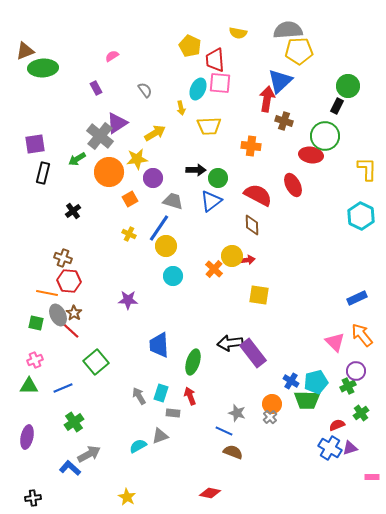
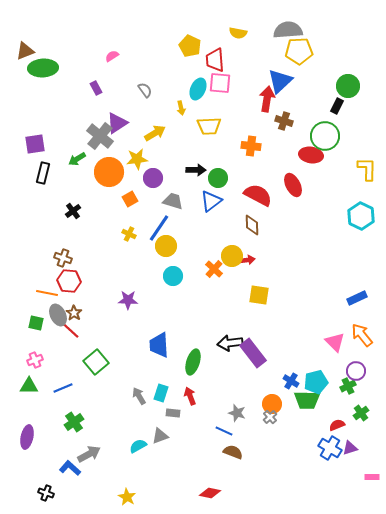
black cross at (33, 498): moved 13 px right, 5 px up; rotated 28 degrees clockwise
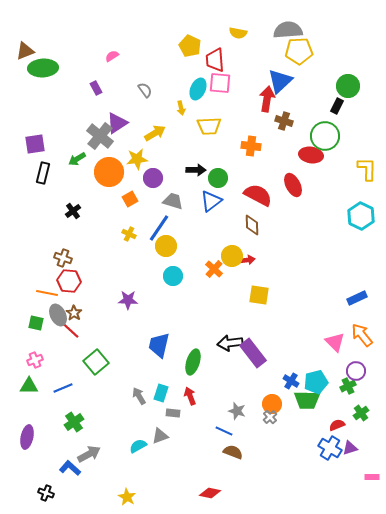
blue trapezoid at (159, 345): rotated 16 degrees clockwise
gray star at (237, 413): moved 2 px up
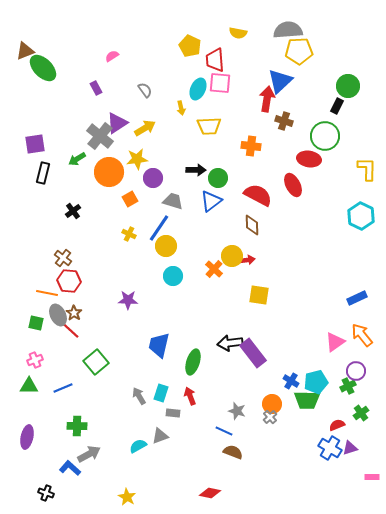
green ellipse at (43, 68): rotated 48 degrees clockwise
yellow arrow at (155, 133): moved 10 px left, 5 px up
red ellipse at (311, 155): moved 2 px left, 4 px down
brown cross at (63, 258): rotated 18 degrees clockwise
pink triangle at (335, 342): rotated 40 degrees clockwise
green cross at (74, 422): moved 3 px right, 4 px down; rotated 36 degrees clockwise
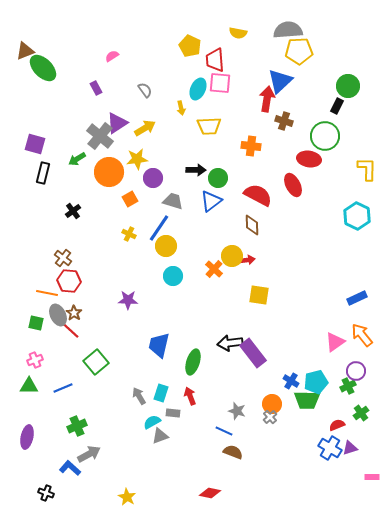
purple square at (35, 144): rotated 25 degrees clockwise
cyan hexagon at (361, 216): moved 4 px left
green cross at (77, 426): rotated 24 degrees counterclockwise
cyan semicircle at (138, 446): moved 14 px right, 24 px up
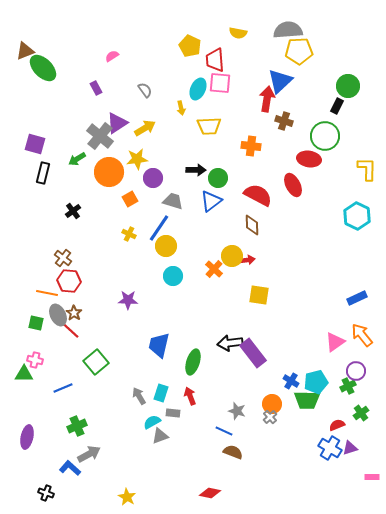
pink cross at (35, 360): rotated 35 degrees clockwise
green triangle at (29, 386): moved 5 px left, 12 px up
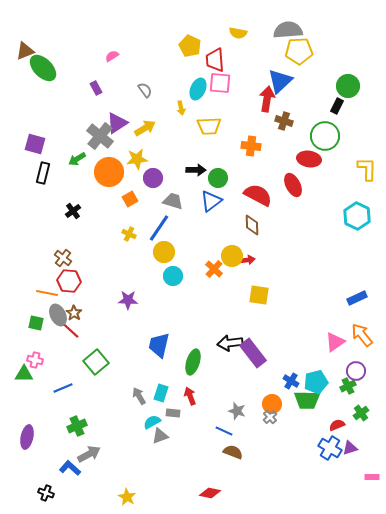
yellow circle at (166, 246): moved 2 px left, 6 px down
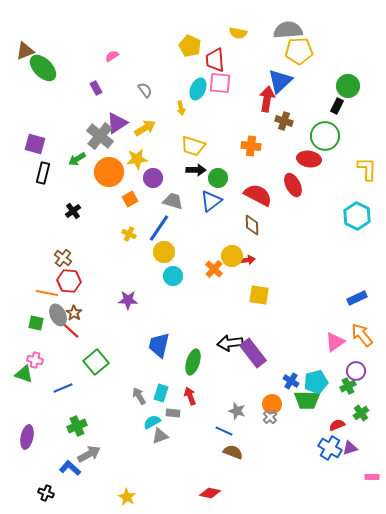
yellow trapezoid at (209, 126): moved 16 px left, 20 px down; rotated 20 degrees clockwise
green triangle at (24, 374): rotated 18 degrees clockwise
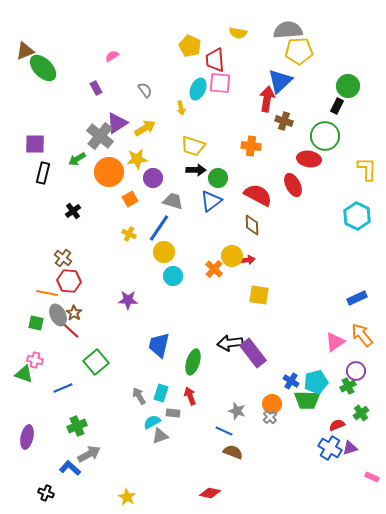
purple square at (35, 144): rotated 15 degrees counterclockwise
pink rectangle at (372, 477): rotated 24 degrees clockwise
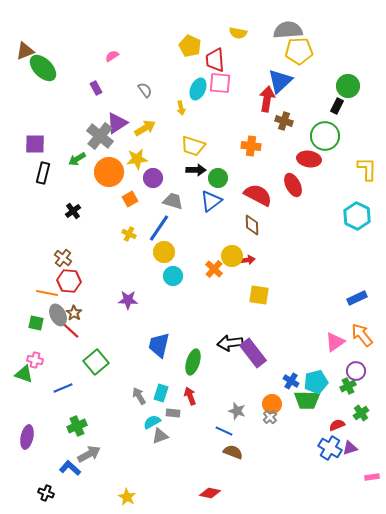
pink rectangle at (372, 477): rotated 32 degrees counterclockwise
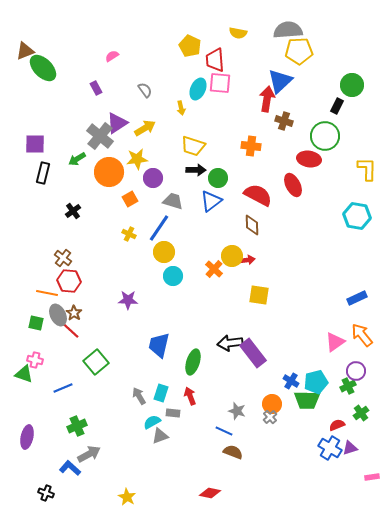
green circle at (348, 86): moved 4 px right, 1 px up
cyan hexagon at (357, 216): rotated 16 degrees counterclockwise
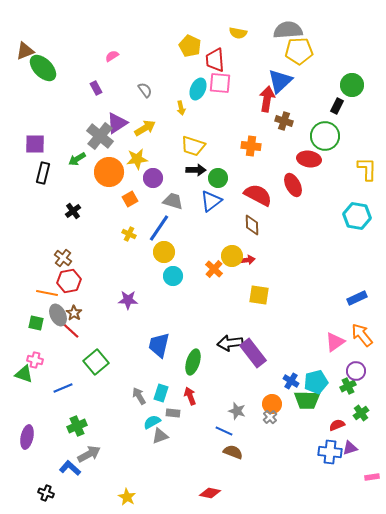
red hexagon at (69, 281): rotated 15 degrees counterclockwise
blue cross at (330, 448): moved 4 px down; rotated 25 degrees counterclockwise
